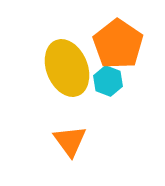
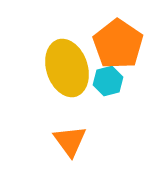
yellow ellipse: rotated 4 degrees clockwise
cyan hexagon: rotated 24 degrees clockwise
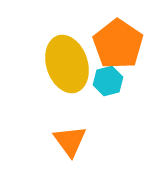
yellow ellipse: moved 4 px up
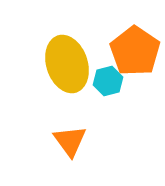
orange pentagon: moved 17 px right, 7 px down
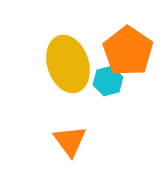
orange pentagon: moved 7 px left
yellow ellipse: moved 1 px right
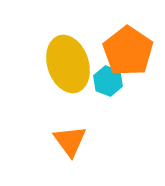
cyan hexagon: rotated 24 degrees counterclockwise
